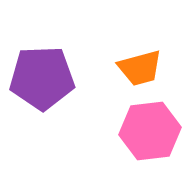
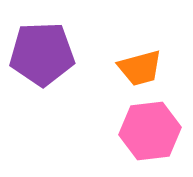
purple pentagon: moved 24 px up
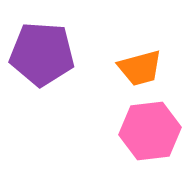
purple pentagon: rotated 6 degrees clockwise
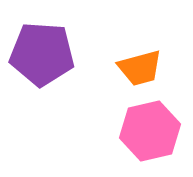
pink hexagon: rotated 6 degrees counterclockwise
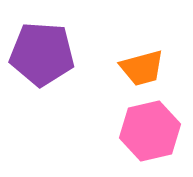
orange trapezoid: moved 2 px right
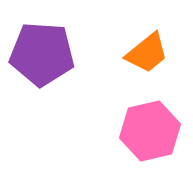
orange trapezoid: moved 5 px right, 15 px up; rotated 24 degrees counterclockwise
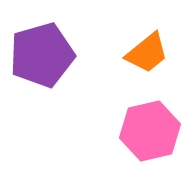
purple pentagon: moved 1 px down; rotated 20 degrees counterclockwise
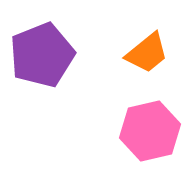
purple pentagon: rotated 6 degrees counterclockwise
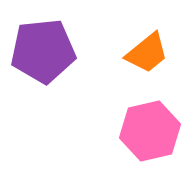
purple pentagon: moved 1 px right, 4 px up; rotated 16 degrees clockwise
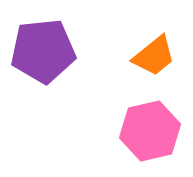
orange trapezoid: moved 7 px right, 3 px down
